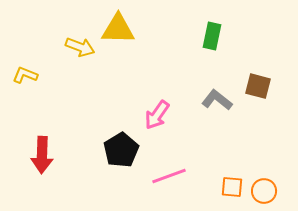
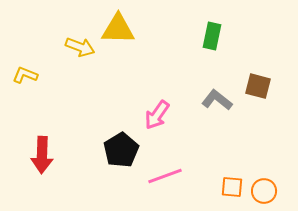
pink line: moved 4 px left
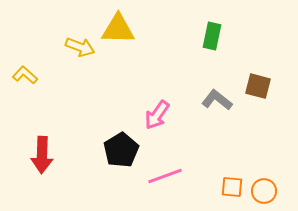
yellow L-shape: rotated 20 degrees clockwise
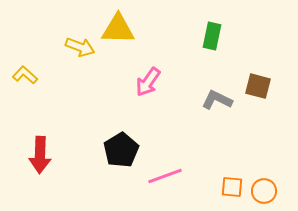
gray L-shape: rotated 12 degrees counterclockwise
pink arrow: moved 9 px left, 33 px up
red arrow: moved 2 px left
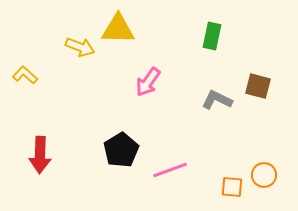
pink line: moved 5 px right, 6 px up
orange circle: moved 16 px up
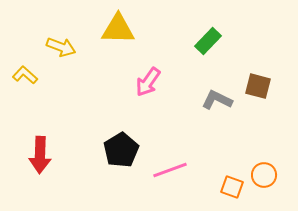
green rectangle: moved 4 px left, 5 px down; rotated 32 degrees clockwise
yellow arrow: moved 19 px left
orange square: rotated 15 degrees clockwise
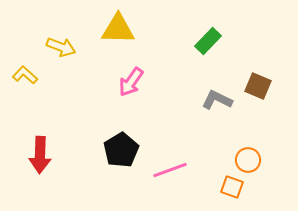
pink arrow: moved 17 px left
brown square: rotated 8 degrees clockwise
orange circle: moved 16 px left, 15 px up
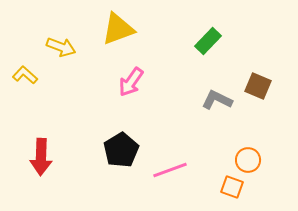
yellow triangle: rotated 21 degrees counterclockwise
red arrow: moved 1 px right, 2 px down
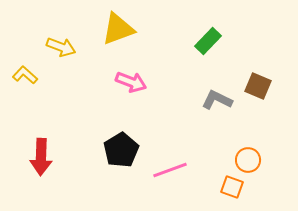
pink arrow: rotated 104 degrees counterclockwise
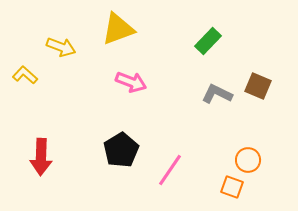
gray L-shape: moved 6 px up
pink line: rotated 36 degrees counterclockwise
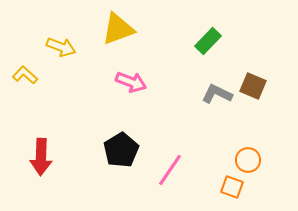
brown square: moved 5 px left
